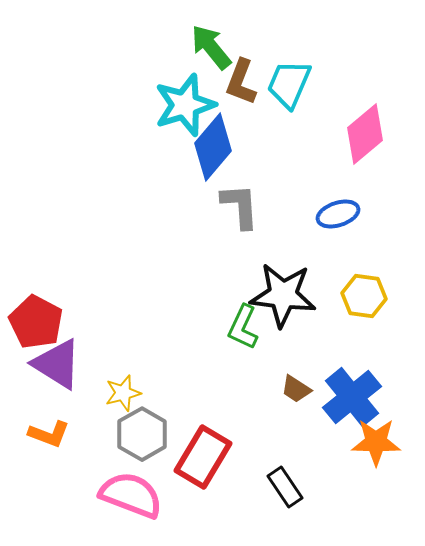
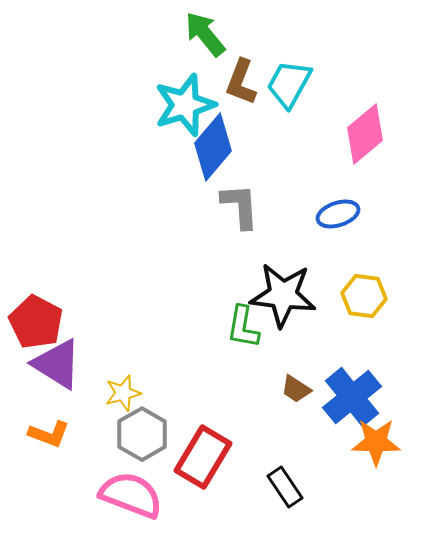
green arrow: moved 6 px left, 13 px up
cyan trapezoid: rotated 6 degrees clockwise
green L-shape: rotated 15 degrees counterclockwise
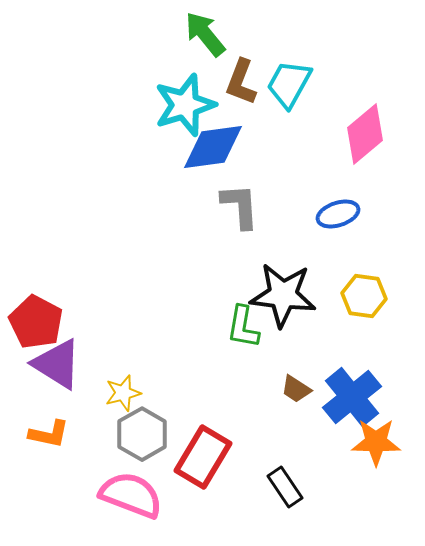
blue diamond: rotated 42 degrees clockwise
orange L-shape: rotated 9 degrees counterclockwise
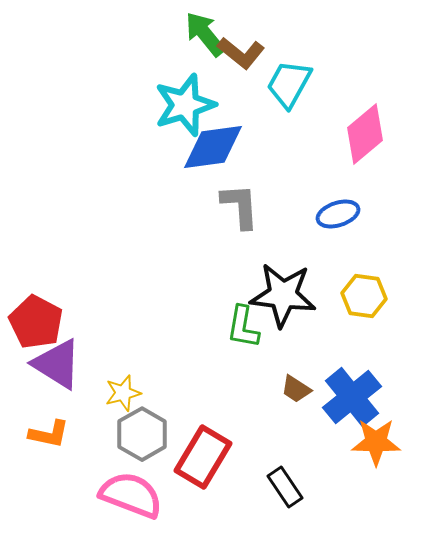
brown L-shape: moved 29 px up; rotated 72 degrees counterclockwise
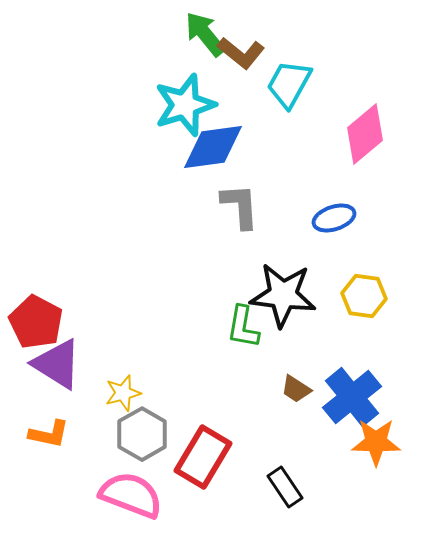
blue ellipse: moved 4 px left, 4 px down
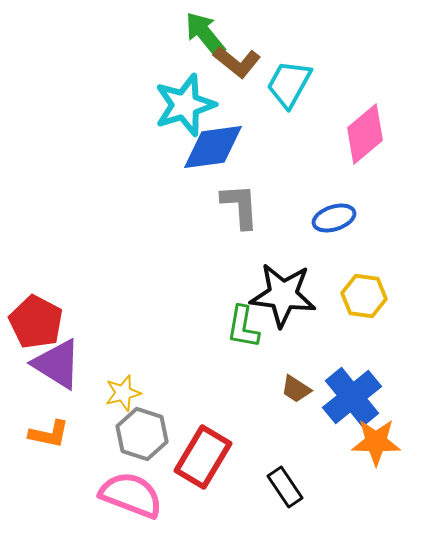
brown L-shape: moved 4 px left, 9 px down
gray hexagon: rotated 12 degrees counterclockwise
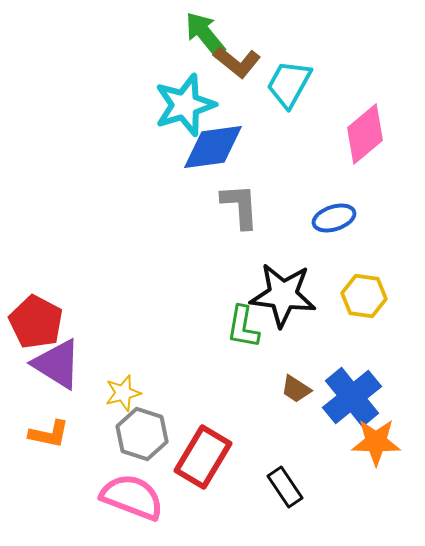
pink semicircle: moved 1 px right, 2 px down
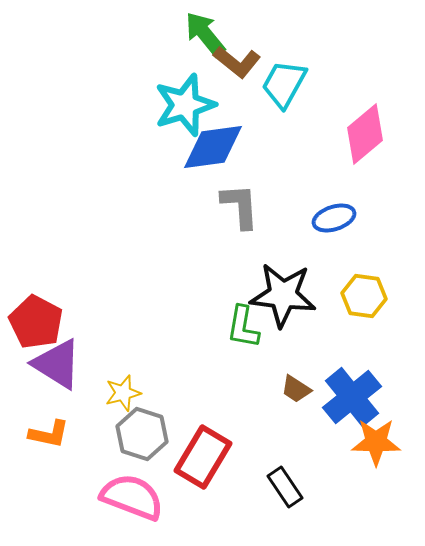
cyan trapezoid: moved 5 px left
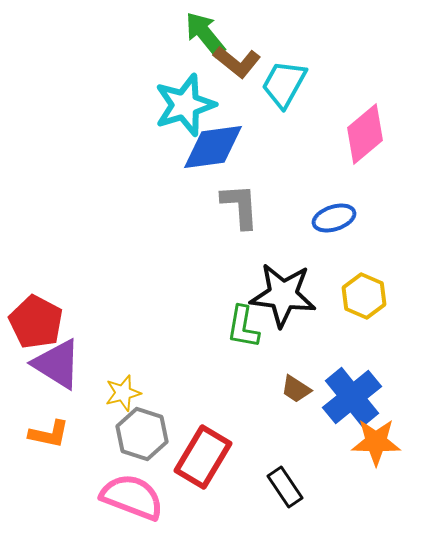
yellow hexagon: rotated 15 degrees clockwise
